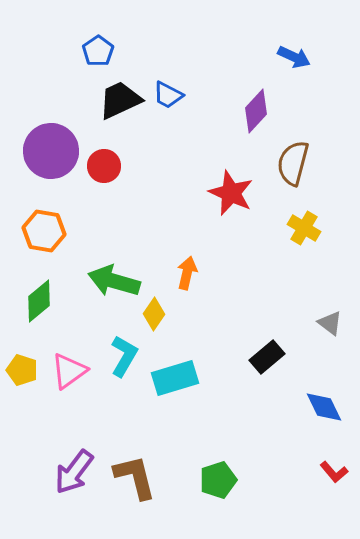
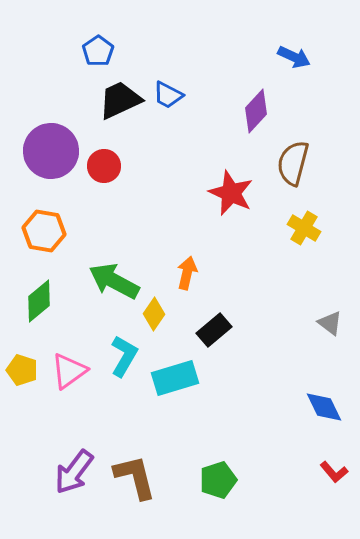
green arrow: rotated 12 degrees clockwise
black rectangle: moved 53 px left, 27 px up
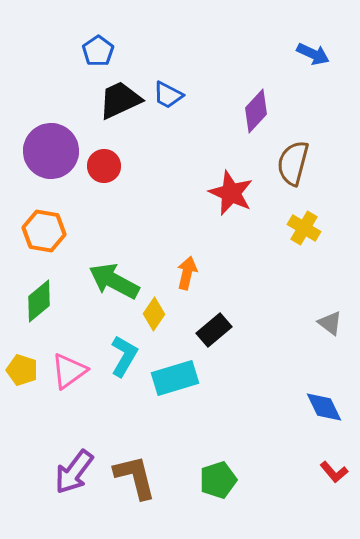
blue arrow: moved 19 px right, 3 px up
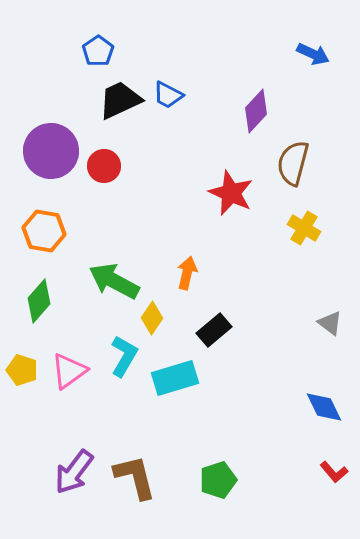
green diamond: rotated 9 degrees counterclockwise
yellow diamond: moved 2 px left, 4 px down
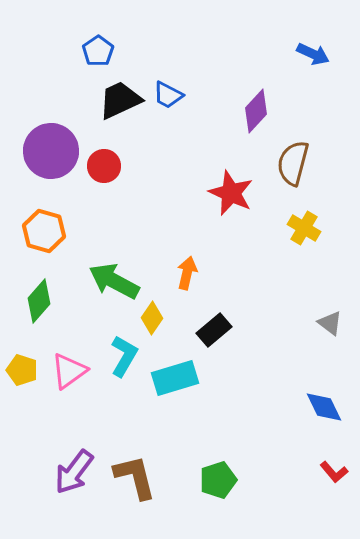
orange hexagon: rotated 6 degrees clockwise
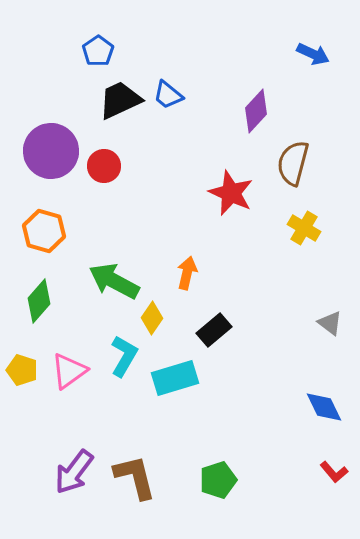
blue trapezoid: rotated 12 degrees clockwise
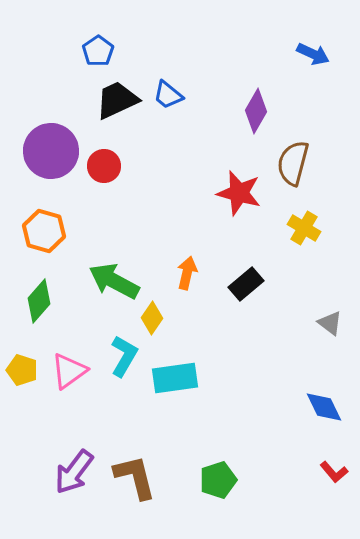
black trapezoid: moved 3 px left
purple diamond: rotated 12 degrees counterclockwise
red star: moved 8 px right; rotated 9 degrees counterclockwise
black rectangle: moved 32 px right, 46 px up
cyan rectangle: rotated 9 degrees clockwise
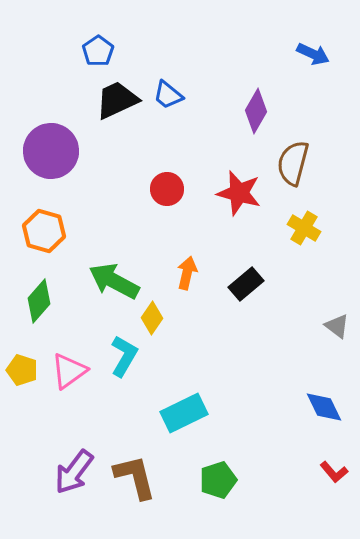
red circle: moved 63 px right, 23 px down
gray triangle: moved 7 px right, 3 px down
cyan rectangle: moved 9 px right, 35 px down; rotated 18 degrees counterclockwise
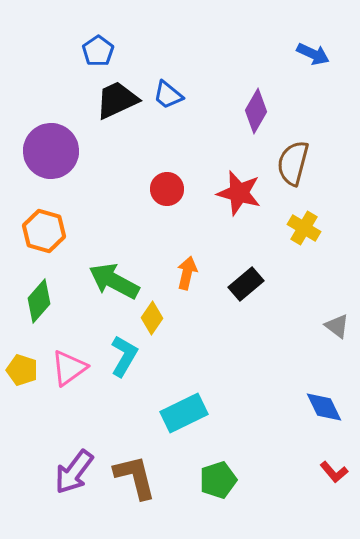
pink triangle: moved 3 px up
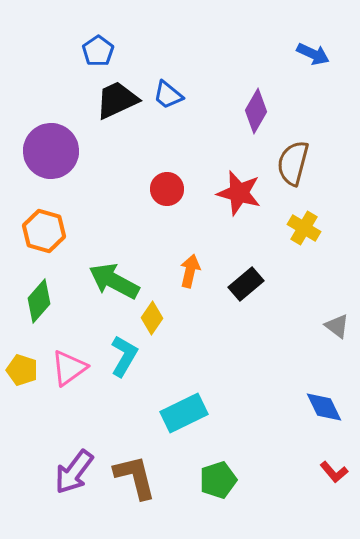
orange arrow: moved 3 px right, 2 px up
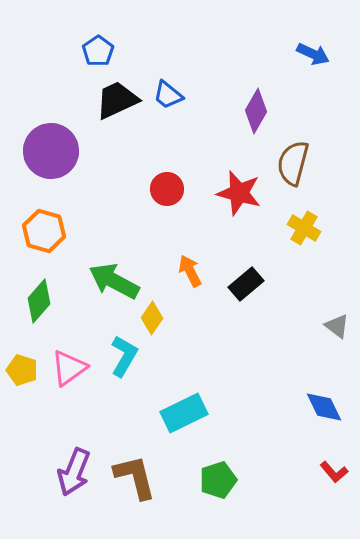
orange arrow: rotated 40 degrees counterclockwise
purple arrow: rotated 15 degrees counterclockwise
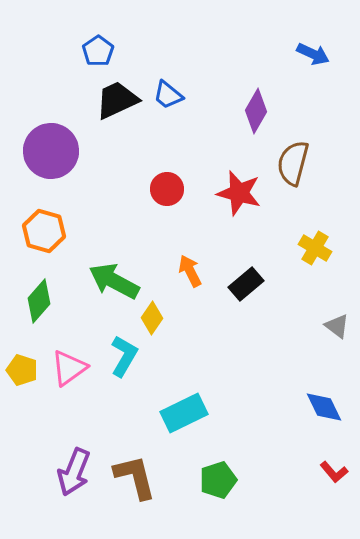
yellow cross: moved 11 px right, 20 px down
